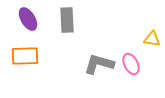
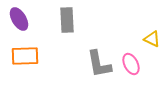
purple ellipse: moved 9 px left
yellow triangle: rotated 18 degrees clockwise
gray L-shape: rotated 116 degrees counterclockwise
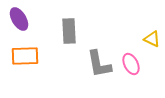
gray rectangle: moved 2 px right, 11 px down
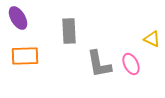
purple ellipse: moved 1 px left, 1 px up
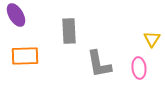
purple ellipse: moved 2 px left, 3 px up
yellow triangle: rotated 36 degrees clockwise
pink ellipse: moved 8 px right, 4 px down; rotated 20 degrees clockwise
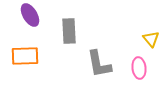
purple ellipse: moved 14 px right
yellow triangle: moved 1 px left; rotated 12 degrees counterclockwise
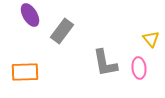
gray rectangle: moved 7 px left; rotated 40 degrees clockwise
orange rectangle: moved 16 px down
gray L-shape: moved 6 px right, 1 px up
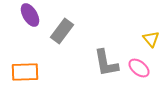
gray L-shape: moved 1 px right
pink ellipse: rotated 45 degrees counterclockwise
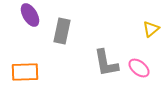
gray rectangle: rotated 25 degrees counterclockwise
yellow triangle: moved 10 px up; rotated 30 degrees clockwise
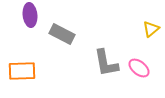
purple ellipse: rotated 25 degrees clockwise
gray rectangle: moved 3 px down; rotated 75 degrees counterclockwise
orange rectangle: moved 3 px left, 1 px up
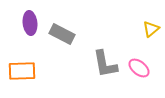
purple ellipse: moved 8 px down
gray L-shape: moved 1 px left, 1 px down
